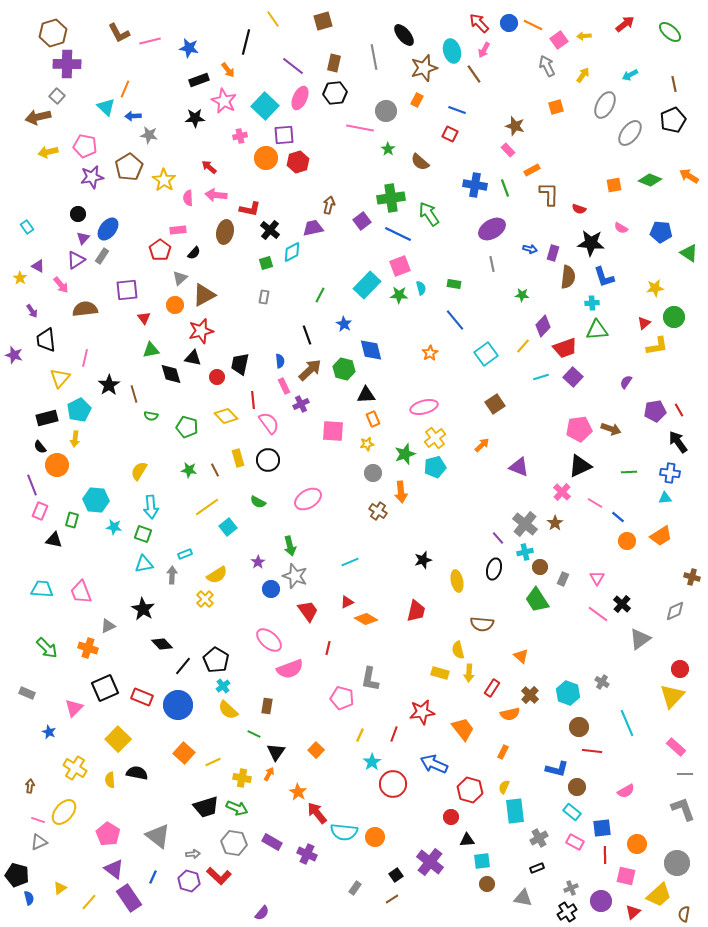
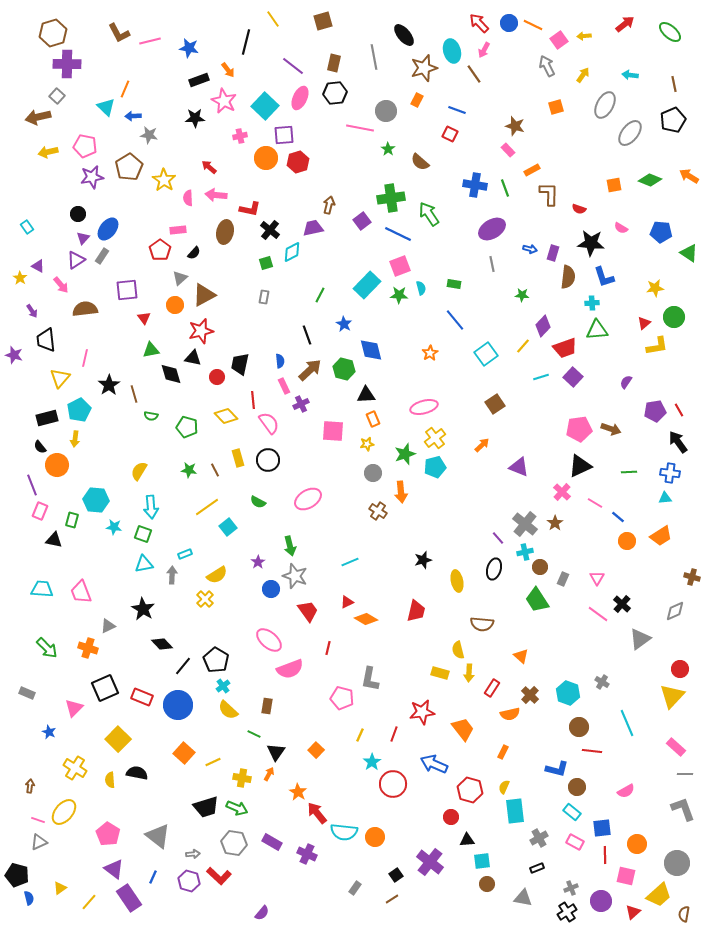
cyan arrow at (630, 75): rotated 35 degrees clockwise
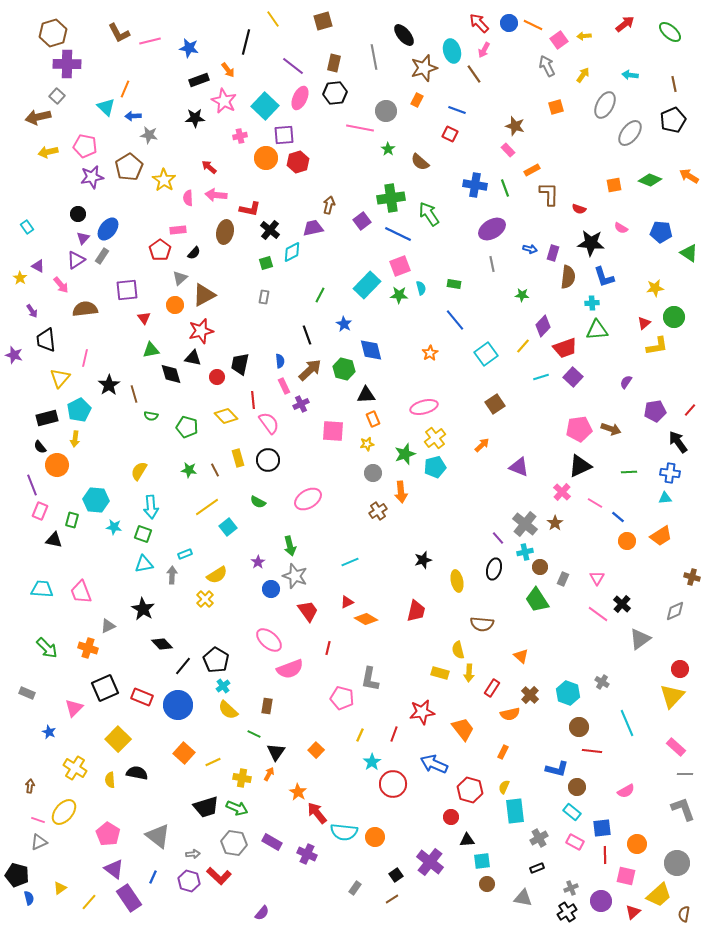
red line at (679, 410): moved 11 px right; rotated 72 degrees clockwise
brown cross at (378, 511): rotated 24 degrees clockwise
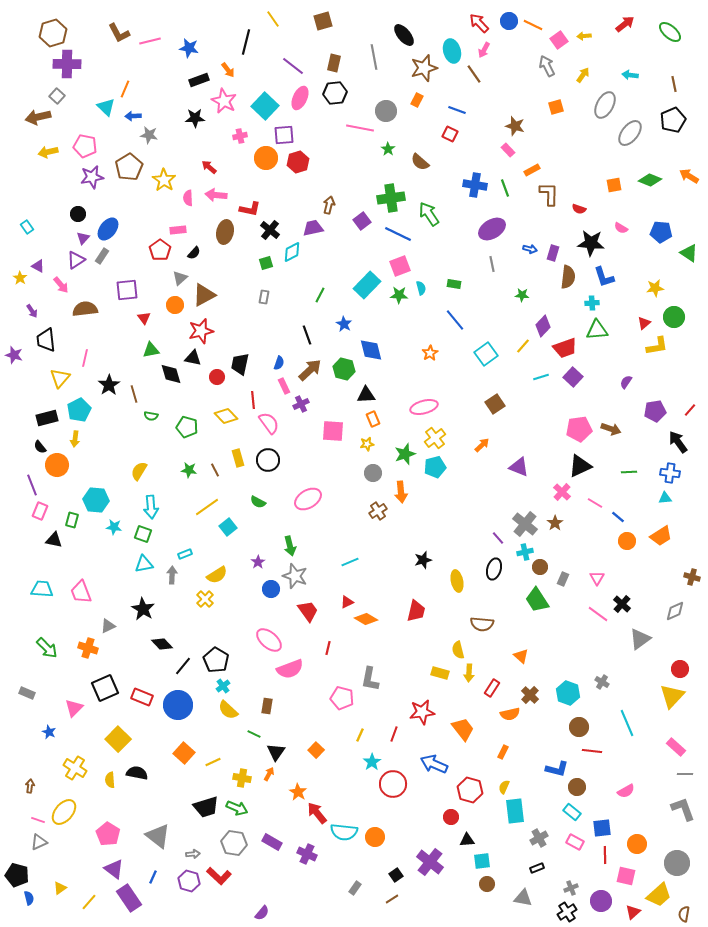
blue circle at (509, 23): moved 2 px up
blue semicircle at (280, 361): moved 1 px left, 2 px down; rotated 24 degrees clockwise
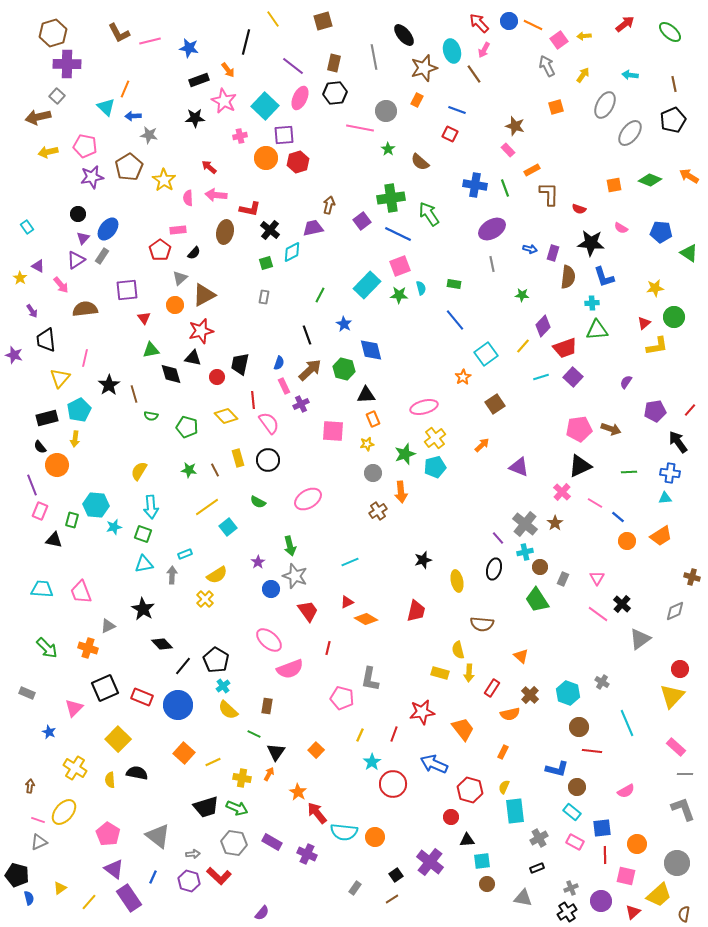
orange star at (430, 353): moved 33 px right, 24 px down
cyan hexagon at (96, 500): moved 5 px down
cyan star at (114, 527): rotated 21 degrees counterclockwise
